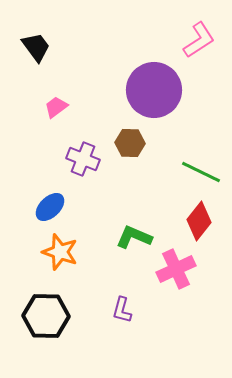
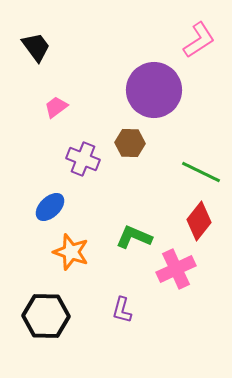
orange star: moved 11 px right
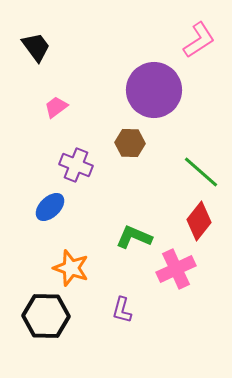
purple cross: moved 7 px left, 6 px down
green line: rotated 15 degrees clockwise
orange star: moved 16 px down
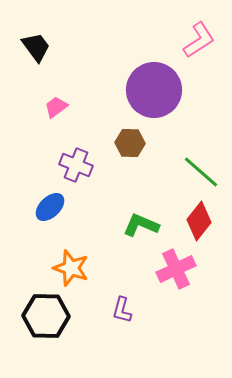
green L-shape: moved 7 px right, 12 px up
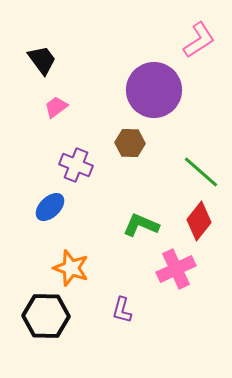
black trapezoid: moved 6 px right, 13 px down
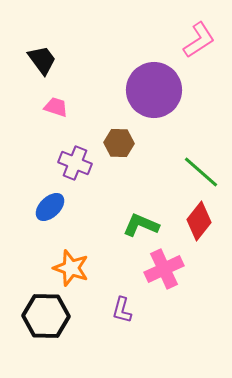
pink trapezoid: rotated 55 degrees clockwise
brown hexagon: moved 11 px left
purple cross: moved 1 px left, 2 px up
pink cross: moved 12 px left
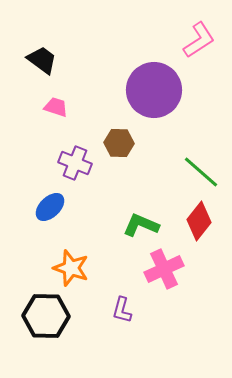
black trapezoid: rotated 16 degrees counterclockwise
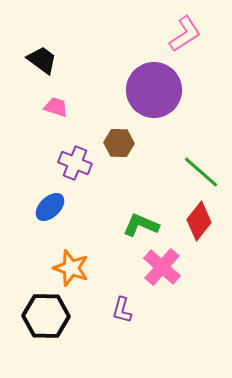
pink L-shape: moved 14 px left, 6 px up
pink cross: moved 2 px left, 2 px up; rotated 24 degrees counterclockwise
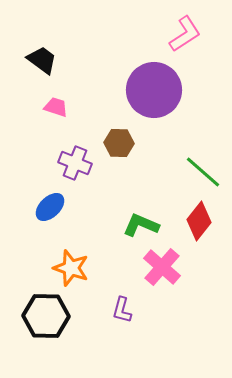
green line: moved 2 px right
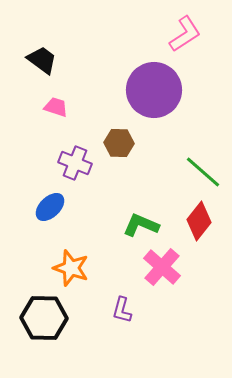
black hexagon: moved 2 px left, 2 px down
